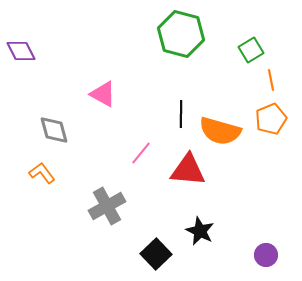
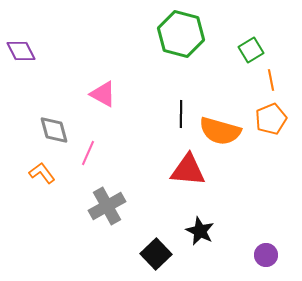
pink line: moved 53 px left; rotated 15 degrees counterclockwise
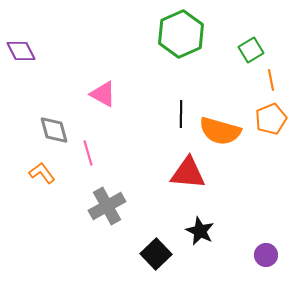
green hexagon: rotated 21 degrees clockwise
pink line: rotated 40 degrees counterclockwise
red triangle: moved 3 px down
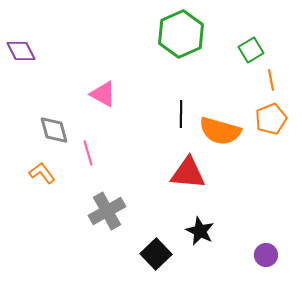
gray cross: moved 5 px down
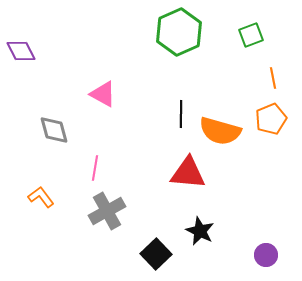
green hexagon: moved 2 px left, 2 px up
green square: moved 15 px up; rotated 10 degrees clockwise
orange line: moved 2 px right, 2 px up
pink line: moved 7 px right, 15 px down; rotated 25 degrees clockwise
orange L-shape: moved 1 px left, 24 px down
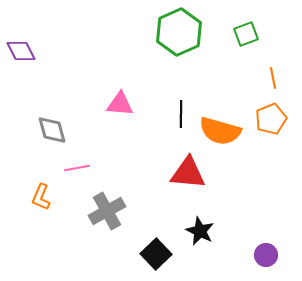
green square: moved 5 px left, 1 px up
pink triangle: moved 17 px right, 10 px down; rotated 24 degrees counterclockwise
gray diamond: moved 2 px left
pink line: moved 18 px left; rotated 70 degrees clockwise
orange L-shape: rotated 120 degrees counterclockwise
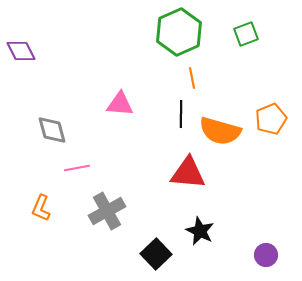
orange line: moved 81 px left
orange L-shape: moved 11 px down
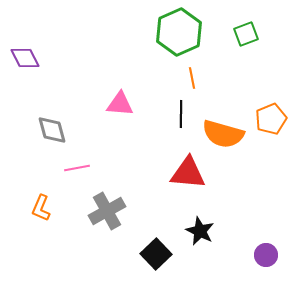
purple diamond: moved 4 px right, 7 px down
orange semicircle: moved 3 px right, 3 px down
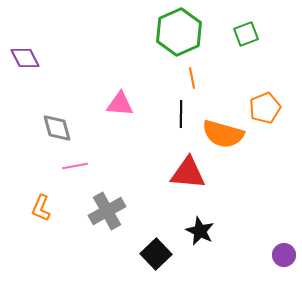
orange pentagon: moved 6 px left, 11 px up
gray diamond: moved 5 px right, 2 px up
pink line: moved 2 px left, 2 px up
purple circle: moved 18 px right
